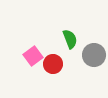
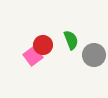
green semicircle: moved 1 px right, 1 px down
red circle: moved 10 px left, 19 px up
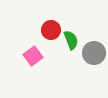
red circle: moved 8 px right, 15 px up
gray circle: moved 2 px up
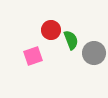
pink square: rotated 18 degrees clockwise
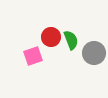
red circle: moved 7 px down
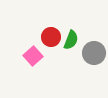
green semicircle: rotated 42 degrees clockwise
pink square: rotated 24 degrees counterclockwise
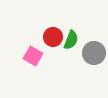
red circle: moved 2 px right
pink square: rotated 18 degrees counterclockwise
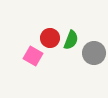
red circle: moved 3 px left, 1 px down
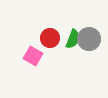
green semicircle: moved 2 px right, 1 px up
gray circle: moved 5 px left, 14 px up
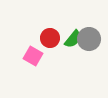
green semicircle: rotated 18 degrees clockwise
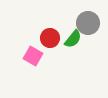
gray circle: moved 1 px left, 16 px up
